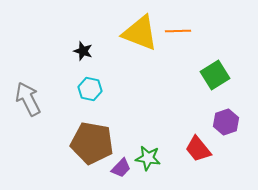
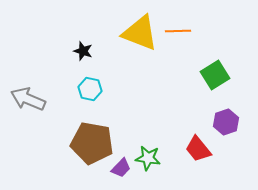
gray arrow: rotated 40 degrees counterclockwise
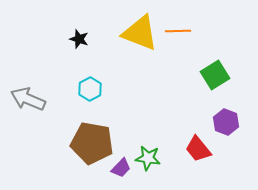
black star: moved 4 px left, 12 px up
cyan hexagon: rotated 20 degrees clockwise
purple hexagon: rotated 20 degrees counterclockwise
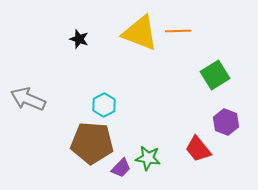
cyan hexagon: moved 14 px right, 16 px down
brown pentagon: rotated 6 degrees counterclockwise
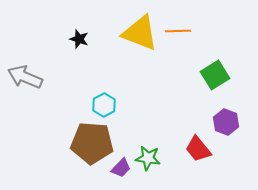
gray arrow: moved 3 px left, 22 px up
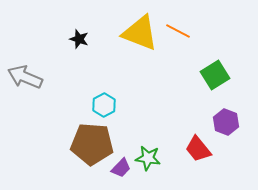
orange line: rotated 30 degrees clockwise
brown pentagon: moved 1 px down
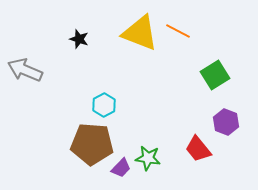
gray arrow: moved 7 px up
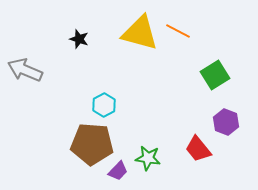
yellow triangle: rotated 6 degrees counterclockwise
purple trapezoid: moved 3 px left, 3 px down
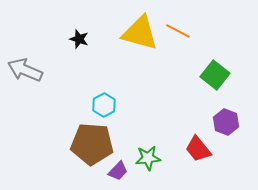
green square: rotated 20 degrees counterclockwise
green star: rotated 15 degrees counterclockwise
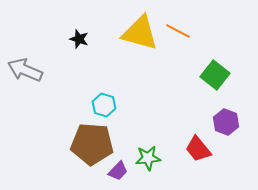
cyan hexagon: rotated 15 degrees counterclockwise
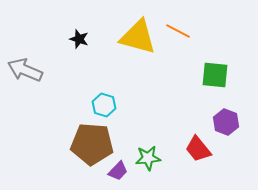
yellow triangle: moved 2 px left, 4 px down
green square: rotated 32 degrees counterclockwise
